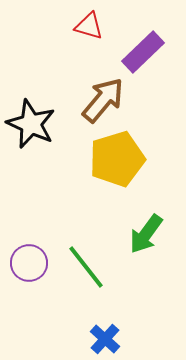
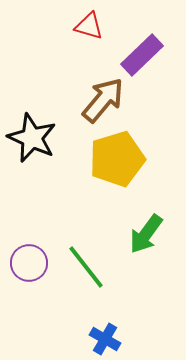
purple rectangle: moved 1 px left, 3 px down
black star: moved 1 px right, 14 px down
blue cross: rotated 12 degrees counterclockwise
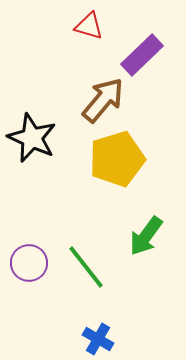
green arrow: moved 2 px down
blue cross: moved 7 px left
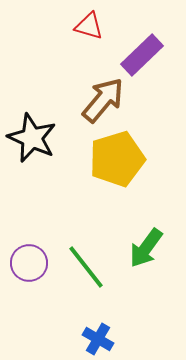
green arrow: moved 12 px down
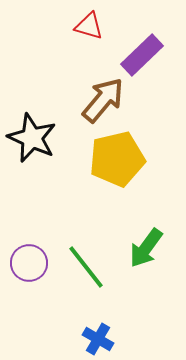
yellow pentagon: rotated 4 degrees clockwise
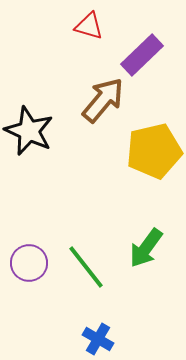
black star: moved 3 px left, 7 px up
yellow pentagon: moved 37 px right, 8 px up
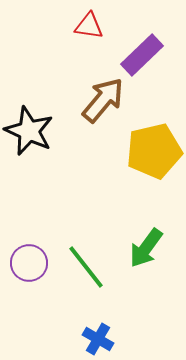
red triangle: rotated 8 degrees counterclockwise
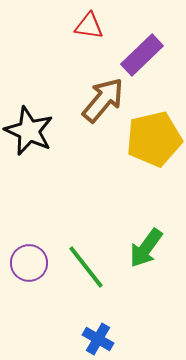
yellow pentagon: moved 12 px up
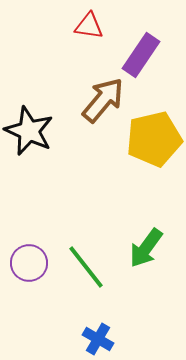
purple rectangle: moved 1 px left; rotated 12 degrees counterclockwise
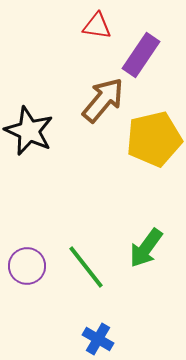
red triangle: moved 8 px right
purple circle: moved 2 px left, 3 px down
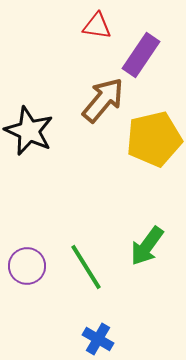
green arrow: moved 1 px right, 2 px up
green line: rotated 6 degrees clockwise
